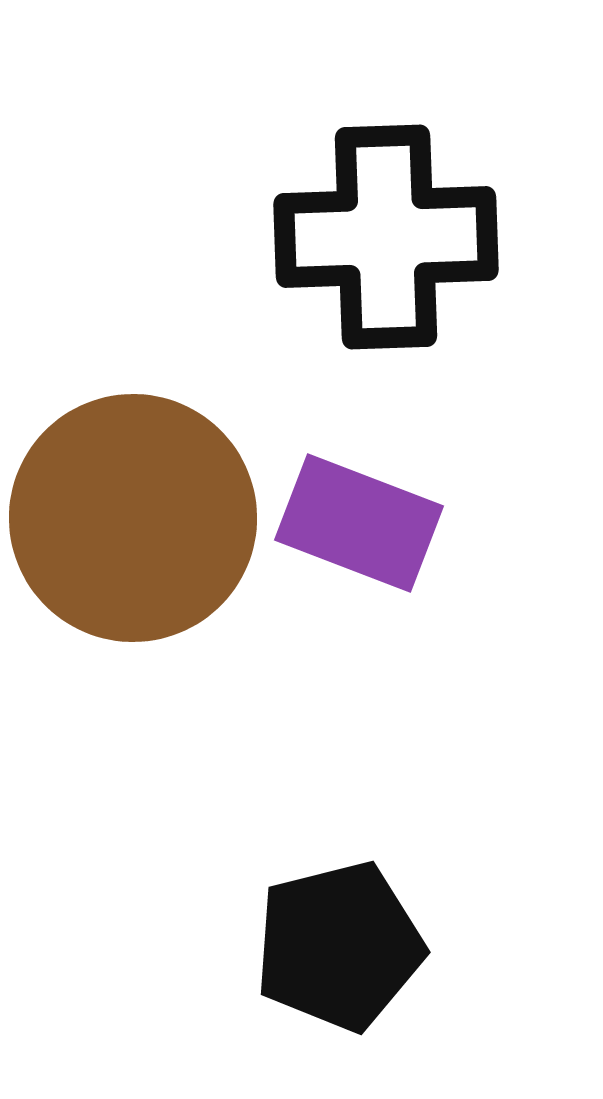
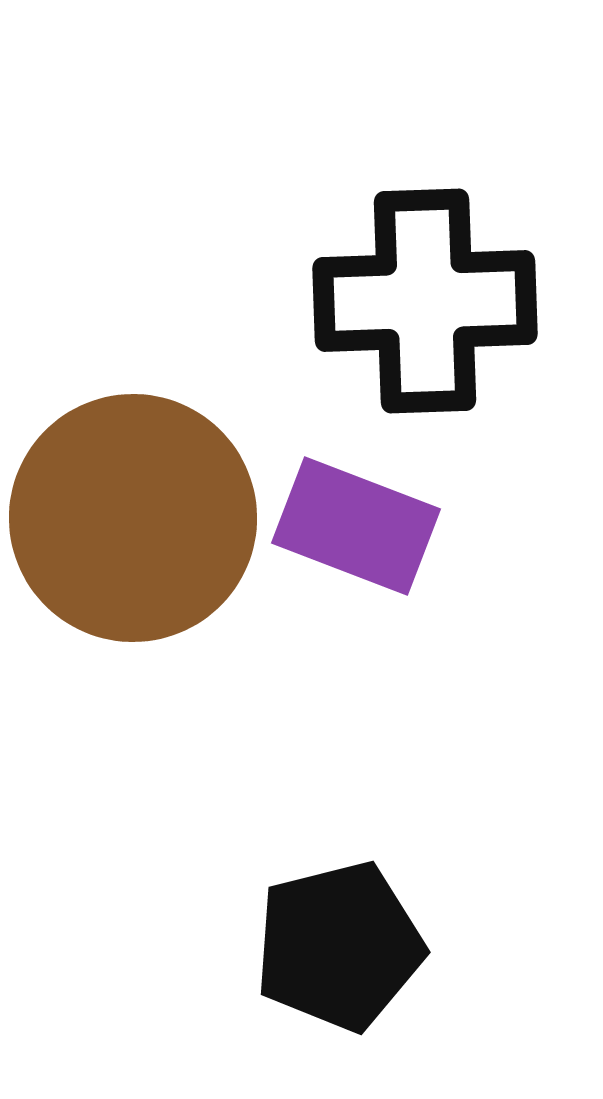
black cross: moved 39 px right, 64 px down
purple rectangle: moved 3 px left, 3 px down
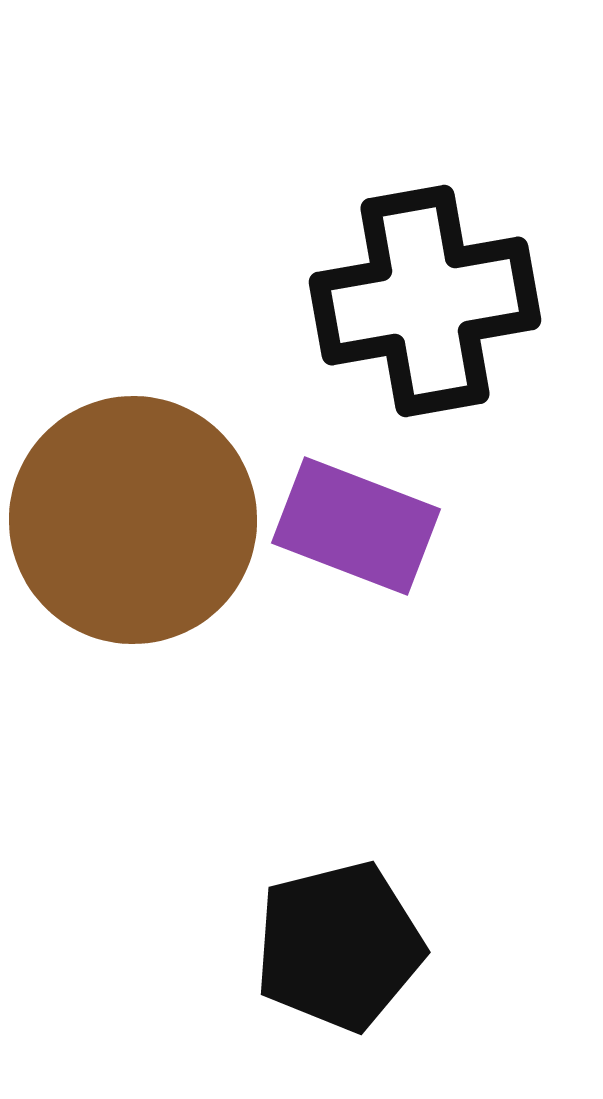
black cross: rotated 8 degrees counterclockwise
brown circle: moved 2 px down
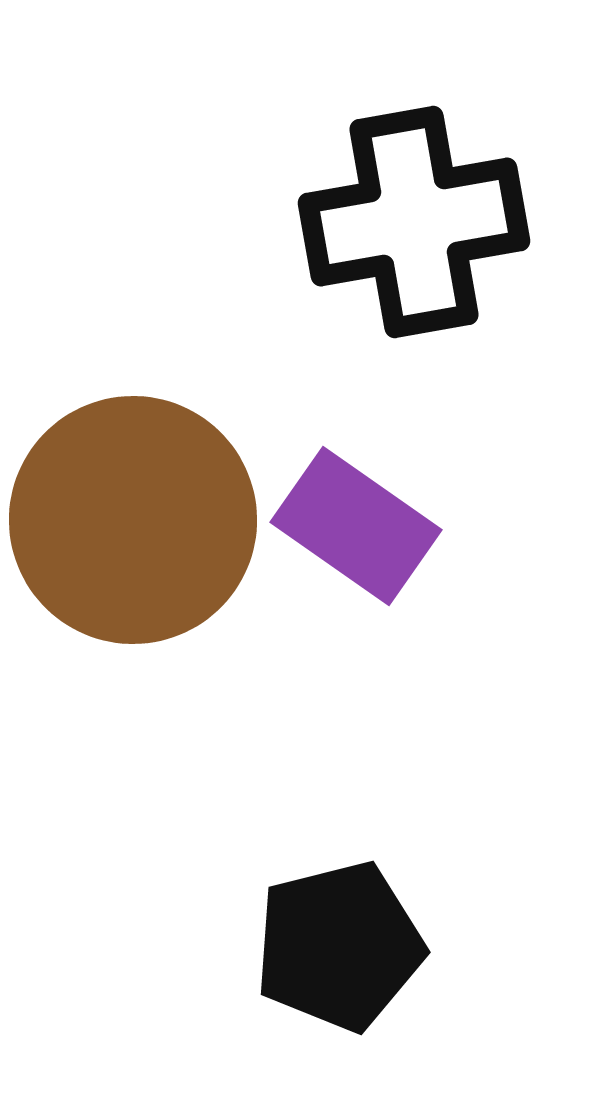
black cross: moved 11 px left, 79 px up
purple rectangle: rotated 14 degrees clockwise
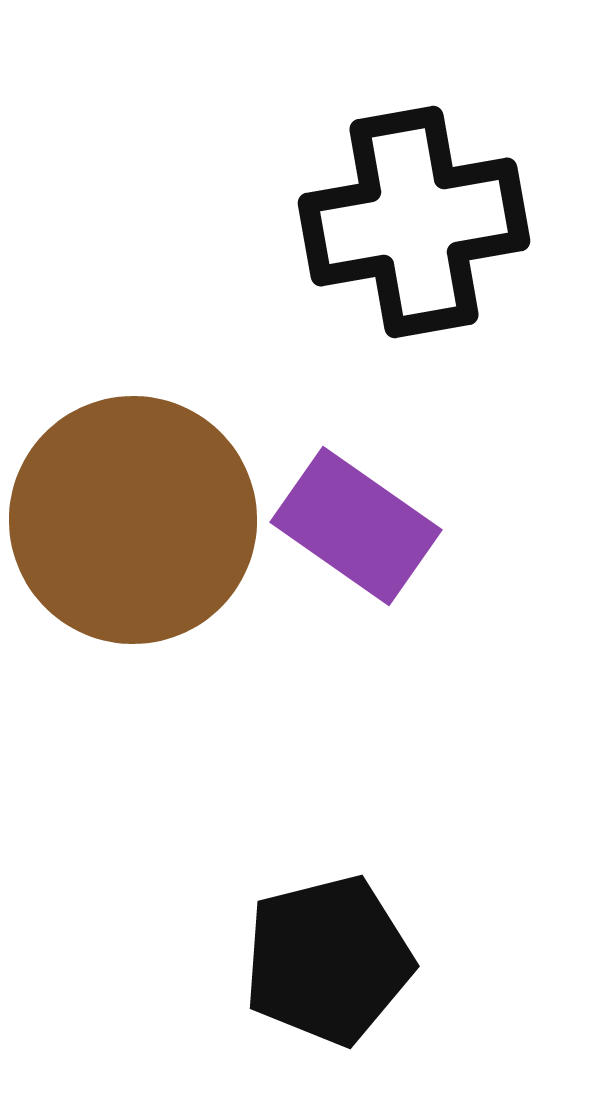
black pentagon: moved 11 px left, 14 px down
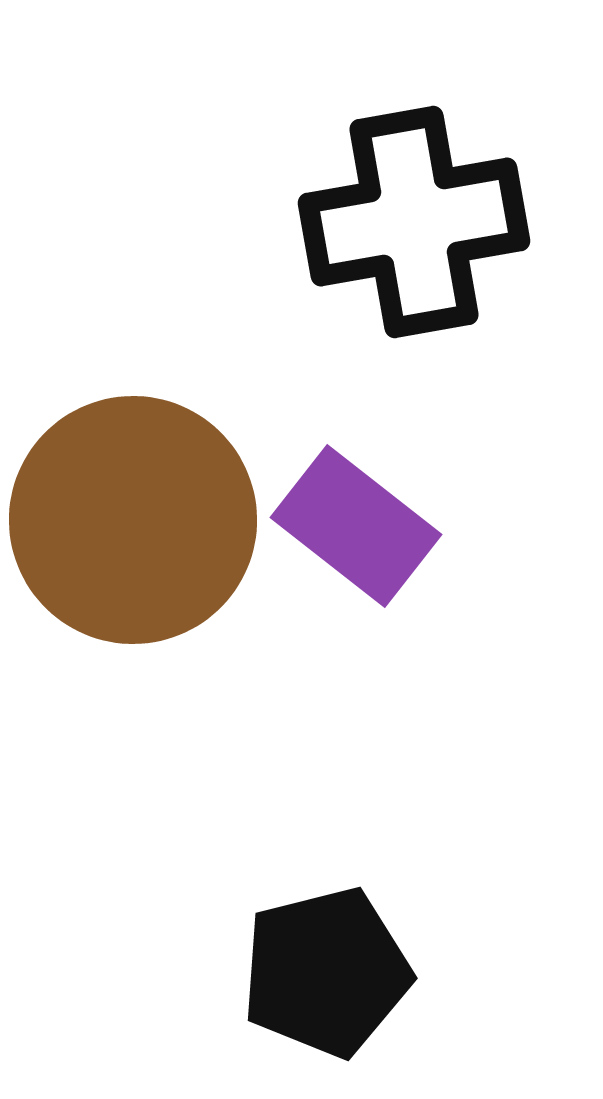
purple rectangle: rotated 3 degrees clockwise
black pentagon: moved 2 px left, 12 px down
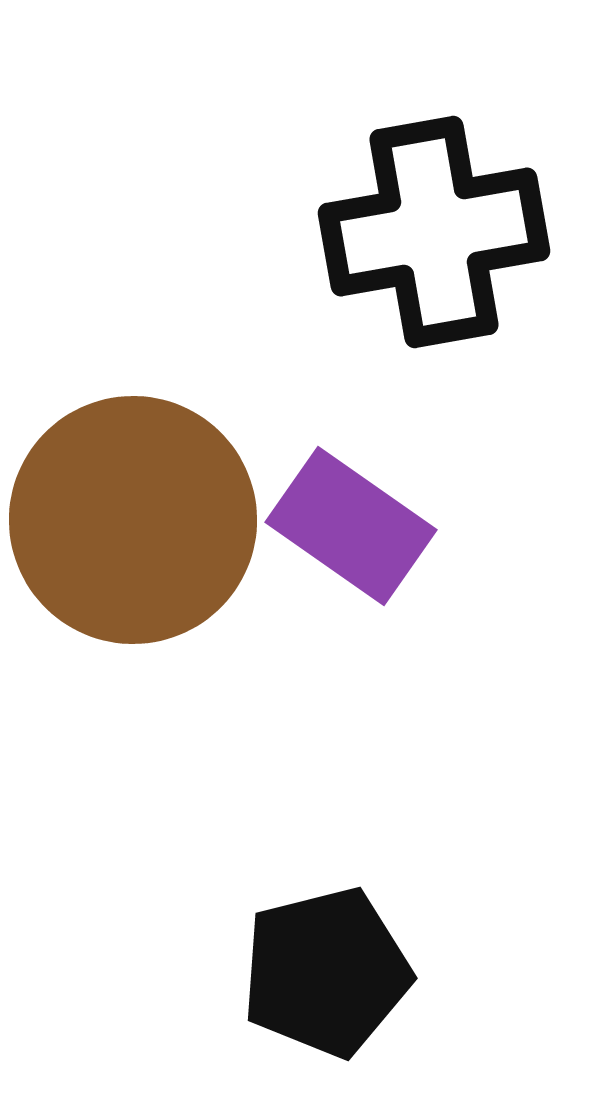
black cross: moved 20 px right, 10 px down
purple rectangle: moved 5 px left; rotated 3 degrees counterclockwise
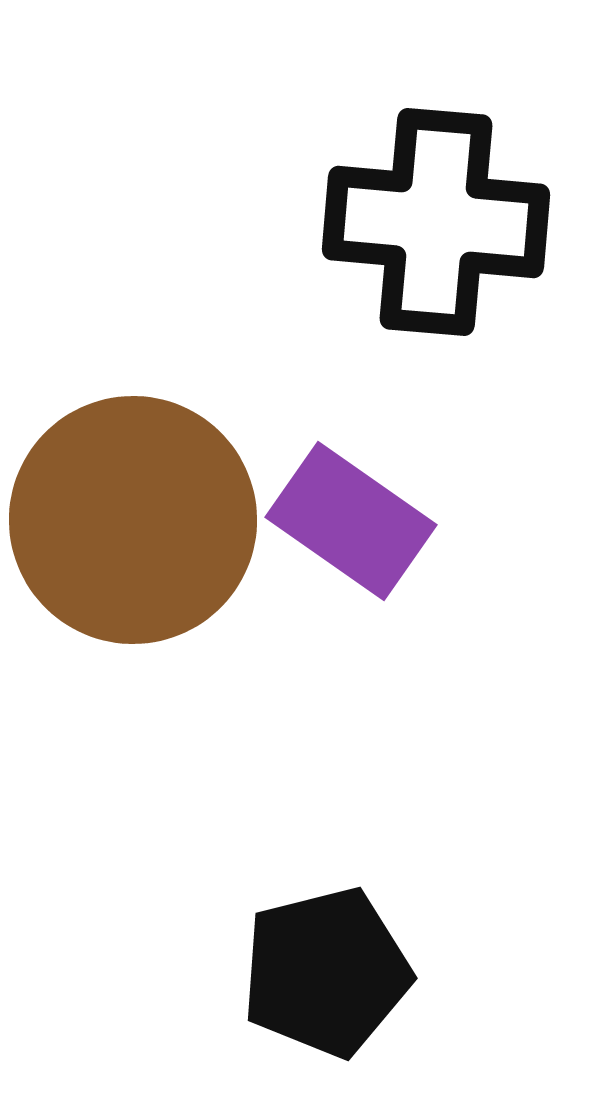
black cross: moved 2 px right, 10 px up; rotated 15 degrees clockwise
purple rectangle: moved 5 px up
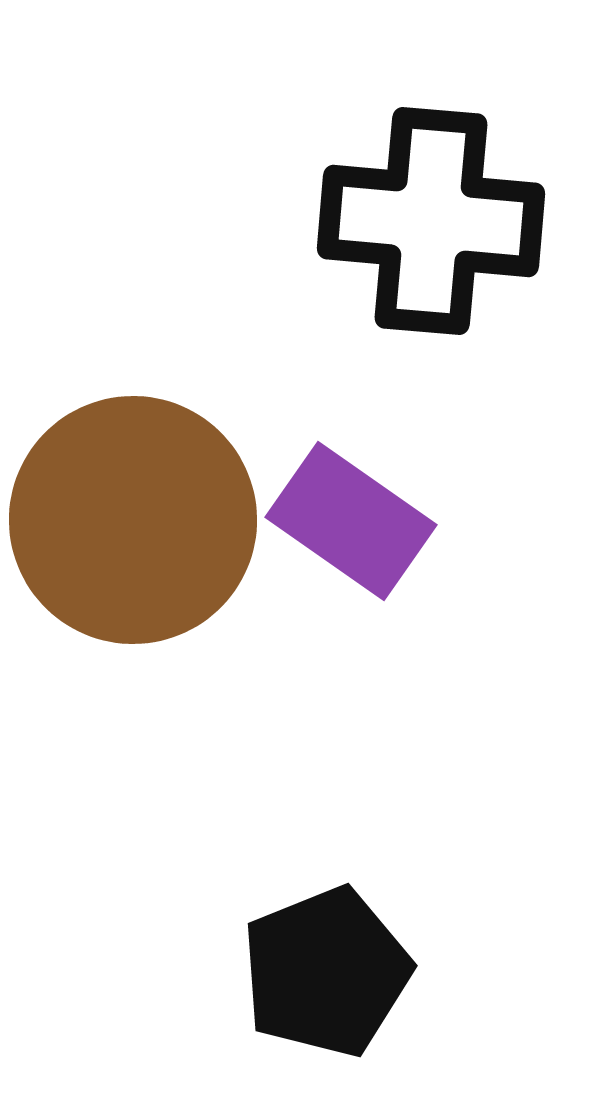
black cross: moved 5 px left, 1 px up
black pentagon: rotated 8 degrees counterclockwise
